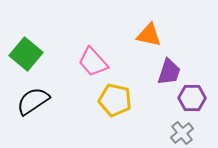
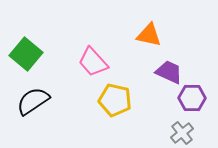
purple trapezoid: rotated 84 degrees counterclockwise
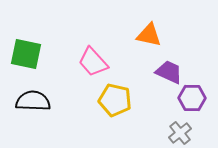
green square: rotated 28 degrees counterclockwise
black semicircle: rotated 36 degrees clockwise
gray cross: moved 2 px left
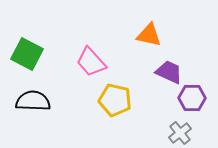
green square: moved 1 px right; rotated 16 degrees clockwise
pink trapezoid: moved 2 px left
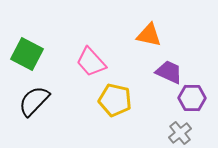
black semicircle: moved 1 px right; rotated 48 degrees counterclockwise
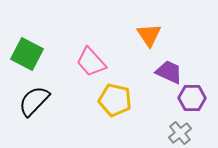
orange triangle: rotated 44 degrees clockwise
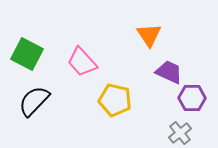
pink trapezoid: moved 9 px left
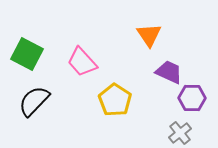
yellow pentagon: rotated 20 degrees clockwise
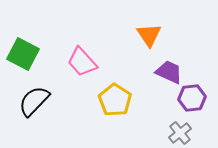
green square: moved 4 px left
purple hexagon: rotated 8 degrees counterclockwise
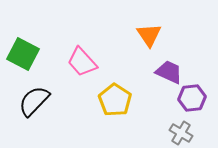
gray cross: moved 1 px right; rotated 20 degrees counterclockwise
